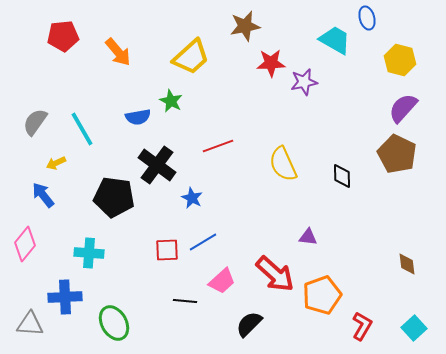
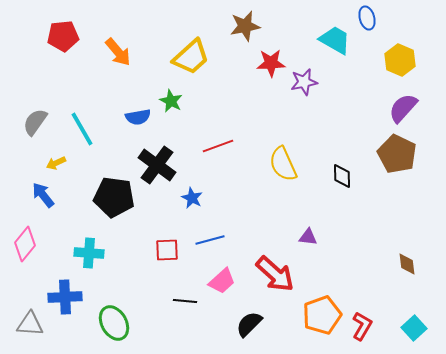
yellow hexagon: rotated 8 degrees clockwise
blue line: moved 7 px right, 2 px up; rotated 16 degrees clockwise
orange pentagon: moved 20 px down
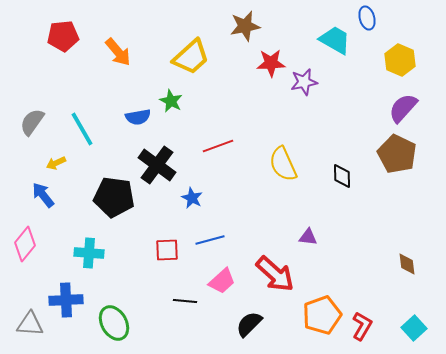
gray semicircle: moved 3 px left
blue cross: moved 1 px right, 3 px down
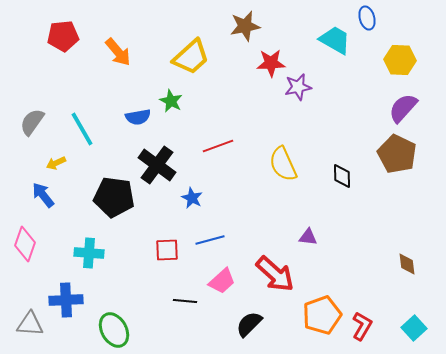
yellow hexagon: rotated 20 degrees counterclockwise
purple star: moved 6 px left, 5 px down
pink diamond: rotated 20 degrees counterclockwise
green ellipse: moved 7 px down
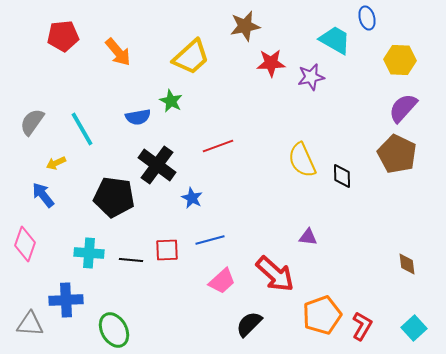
purple star: moved 13 px right, 10 px up
yellow semicircle: moved 19 px right, 4 px up
black line: moved 54 px left, 41 px up
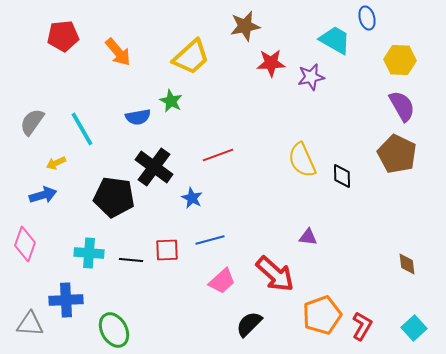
purple semicircle: moved 1 px left, 2 px up; rotated 108 degrees clockwise
red line: moved 9 px down
black cross: moved 3 px left, 2 px down
blue arrow: rotated 112 degrees clockwise
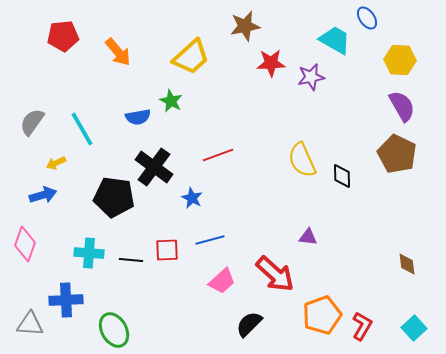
blue ellipse: rotated 20 degrees counterclockwise
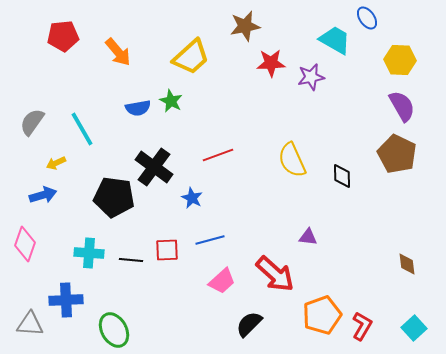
blue semicircle: moved 9 px up
yellow semicircle: moved 10 px left
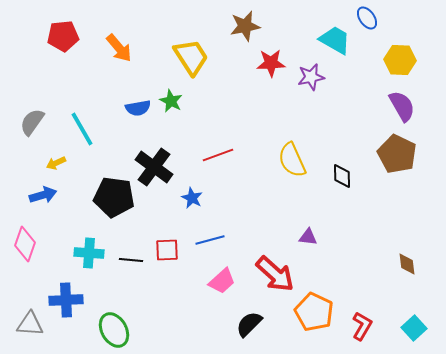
orange arrow: moved 1 px right, 4 px up
yellow trapezoid: rotated 81 degrees counterclockwise
orange pentagon: moved 8 px left, 3 px up; rotated 27 degrees counterclockwise
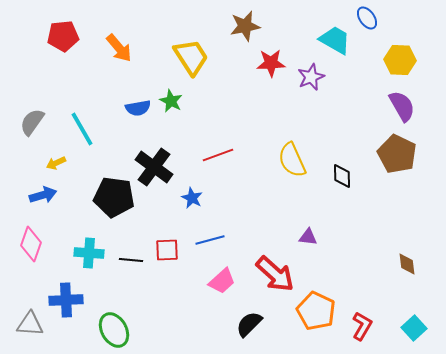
purple star: rotated 12 degrees counterclockwise
pink diamond: moved 6 px right
orange pentagon: moved 2 px right, 1 px up
